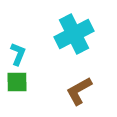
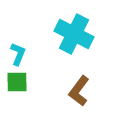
cyan cross: rotated 36 degrees counterclockwise
brown L-shape: rotated 24 degrees counterclockwise
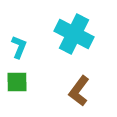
cyan L-shape: moved 1 px right, 7 px up
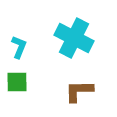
cyan cross: moved 4 px down
brown L-shape: rotated 52 degrees clockwise
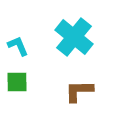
cyan cross: moved 1 px up; rotated 12 degrees clockwise
cyan L-shape: moved 1 px left, 1 px up; rotated 45 degrees counterclockwise
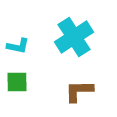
cyan cross: rotated 18 degrees clockwise
cyan L-shape: rotated 125 degrees clockwise
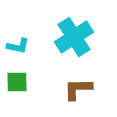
brown L-shape: moved 1 px left, 2 px up
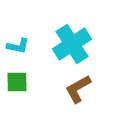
cyan cross: moved 2 px left, 7 px down
brown L-shape: rotated 28 degrees counterclockwise
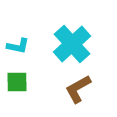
cyan cross: rotated 9 degrees counterclockwise
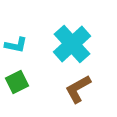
cyan L-shape: moved 2 px left, 1 px up
green square: rotated 25 degrees counterclockwise
